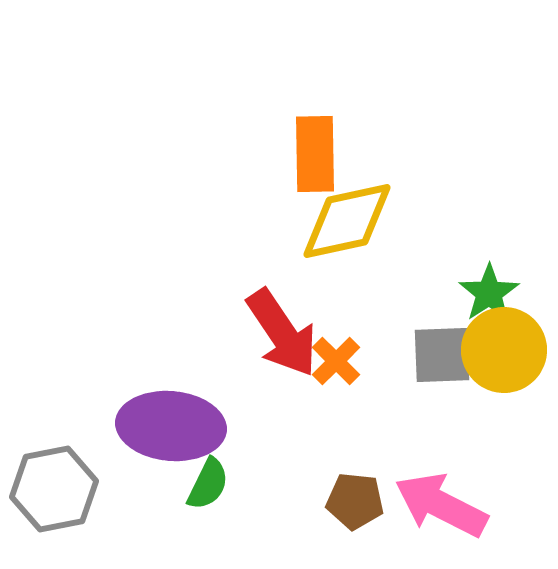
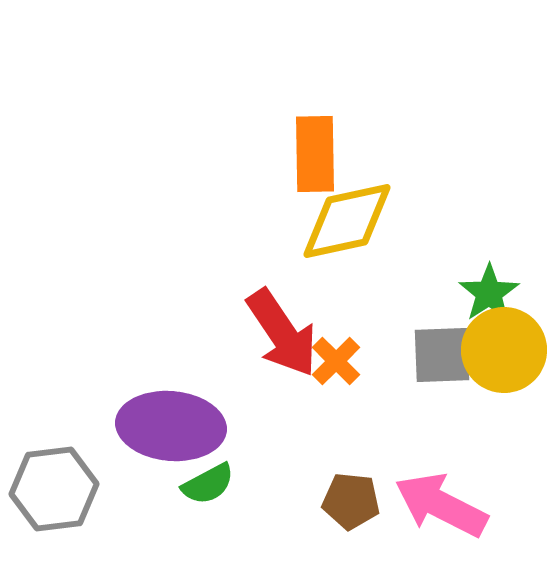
green semicircle: rotated 36 degrees clockwise
gray hexagon: rotated 4 degrees clockwise
brown pentagon: moved 4 px left
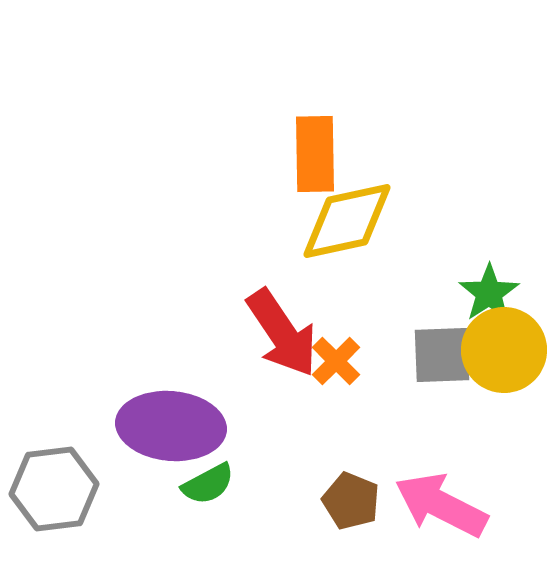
brown pentagon: rotated 16 degrees clockwise
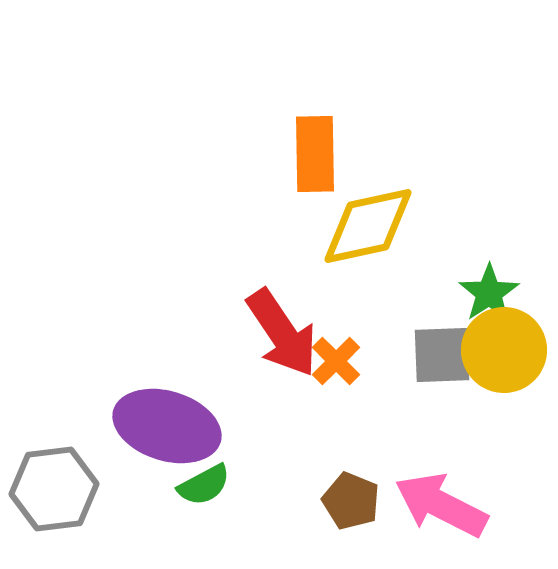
yellow diamond: moved 21 px right, 5 px down
purple ellipse: moved 4 px left; rotated 12 degrees clockwise
green semicircle: moved 4 px left, 1 px down
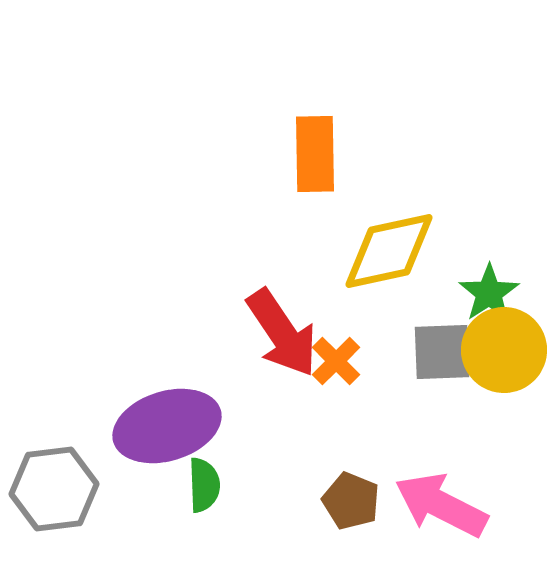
yellow diamond: moved 21 px right, 25 px down
gray square: moved 3 px up
purple ellipse: rotated 34 degrees counterclockwise
green semicircle: rotated 64 degrees counterclockwise
